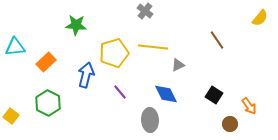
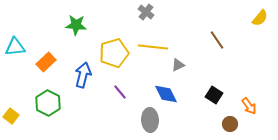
gray cross: moved 1 px right, 1 px down
blue arrow: moved 3 px left
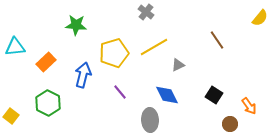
yellow line: moved 1 px right; rotated 36 degrees counterclockwise
blue diamond: moved 1 px right, 1 px down
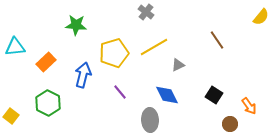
yellow semicircle: moved 1 px right, 1 px up
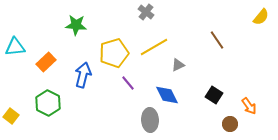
purple line: moved 8 px right, 9 px up
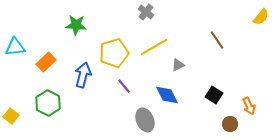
purple line: moved 4 px left, 3 px down
orange arrow: rotated 12 degrees clockwise
gray ellipse: moved 5 px left; rotated 20 degrees counterclockwise
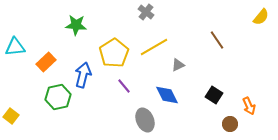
yellow pentagon: rotated 16 degrees counterclockwise
green hexagon: moved 10 px right, 6 px up; rotated 20 degrees clockwise
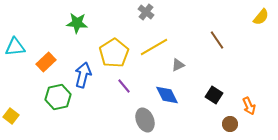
green star: moved 1 px right, 2 px up
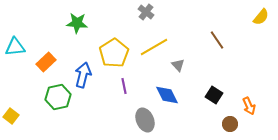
gray triangle: rotated 48 degrees counterclockwise
purple line: rotated 28 degrees clockwise
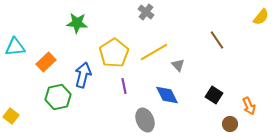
yellow line: moved 5 px down
